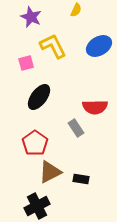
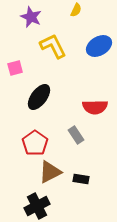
pink square: moved 11 px left, 5 px down
gray rectangle: moved 7 px down
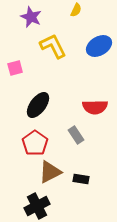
black ellipse: moved 1 px left, 8 px down
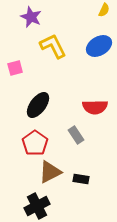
yellow semicircle: moved 28 px right
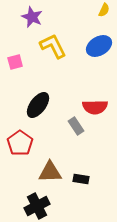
purple star: moved 1 px right
pink square: moved 6 px up
gray rectangle: moved 9 px up
red pentagon: moved 15 px left
brown triangle: rotated 25 degrees clockwise
